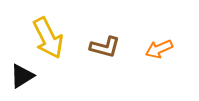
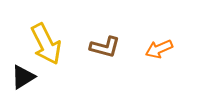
yellow arrow: moved 2 px left, 6 px down
black triangle: moved 1 px right, 1 px down
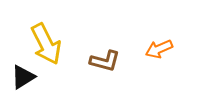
brown L-shape: moved 14 px down
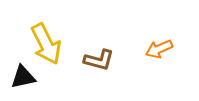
brown L-shape: moved 6 px left, 1 px up
black triangle: rotated 20 degrees clockwise
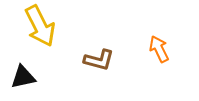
yellow arrow: moved 6 px left, 18 px up
orange arrow: rotated 88 degrees clockwise
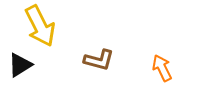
orange arrow: moved 3 px right, 19 px down
black triangle: moved 3 px left, 12 px up; rotated 20 degrees counterclockwise
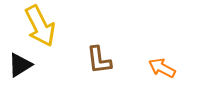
brown L-shape: rotated 68 degrees clockwise
orange arrow: rotated 36 degrees counterclockwise
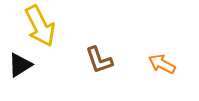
brown L-shape: rotated 12 degrees counterclockwise
orange arrow: moved 4 px up
